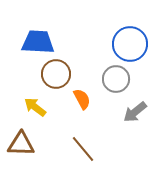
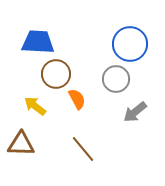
orange semicircle: moved 5 px left
yellow arrow: moved 1 px up
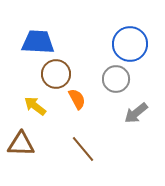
gray arrow: moved 1 px right, 1 px down
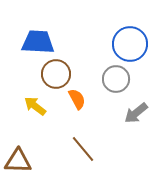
brown triangle: moved 3 px left, 17 px down
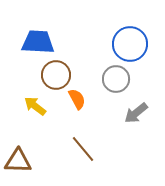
brown circle: moved 1 px down
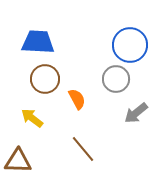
blue circle: moved 1 px down
brown circle: moved 11 px left, 4 px down
yellow arrow: moved 3 px left, 12 px down
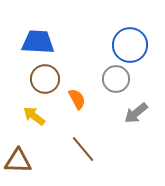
yellow arrow: moved 2 px right, 2 px up
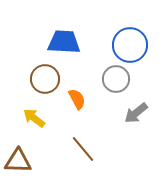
blue trapezoid: moved 26 px right
yellow arrow: moved 2 px down
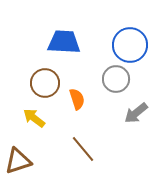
brown circle: moved 4 px down
orange semicircle: rotated 10 degrees clockwise
brown triangle: rotated 20 degrees counterclockwise
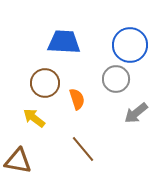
brown triangle: rotated 28 degrees clockwise
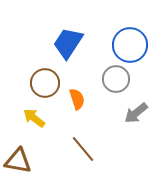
blue trapezoid: moved 4 px right, 1 px down; rotated 60 degrees counterclockwise
